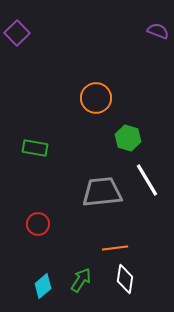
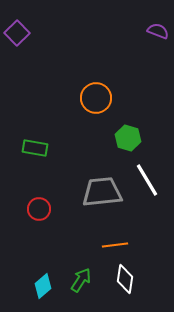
red circle: moved 1 px right, 15 px up
orange line: moved 3 px up
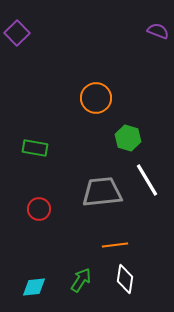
cyan diamond: moved 9 px left, 1 px down; rotated 35 degrees clockwise
